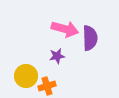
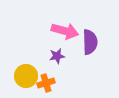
pink arrow: moved 2 px down
purple semicircle: moved 4 px down
orange cross: moved 1 px left, 3 px up
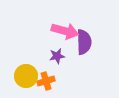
purple semicircle: moved 6 px left
orange cross: moved 2 px up
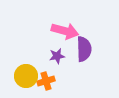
purple semicircle: moved 7 px down
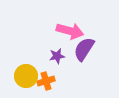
pink arrow: moved 5 px right
purple semicircle: rotated 145 degrees counterclockwise
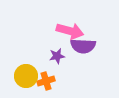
purple semicircle: moved 1 px left, 3 px up; rotated 120 degrees counterclockwise
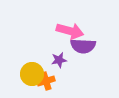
purple star: moved 2 px right, 4 px down
yellow circle: moved 6 px right, 2 px up
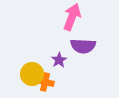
pink arrow: moved 2 px right, 14 px up; rotated 84 degrees counterclockwise
purple star: rotated 21 degrees counterclockwise
orange cross: moved 1 px left, 1 px down; rotated 30 degrees clockwise
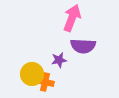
pink arrow: moved 1 px down
purple star: rotated 21 degrees clockwise
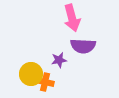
pink arrow: rotated 144 degrees clockwise
yellow circle: moved 1 px left
